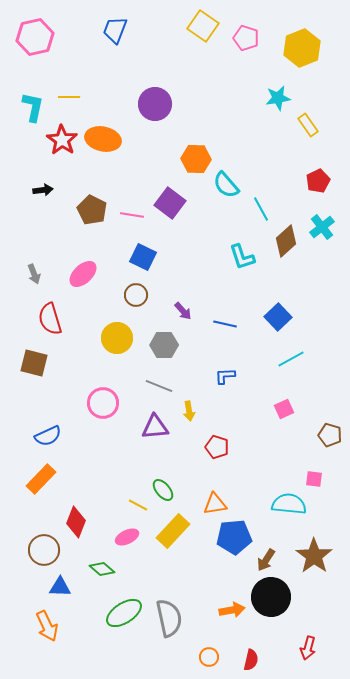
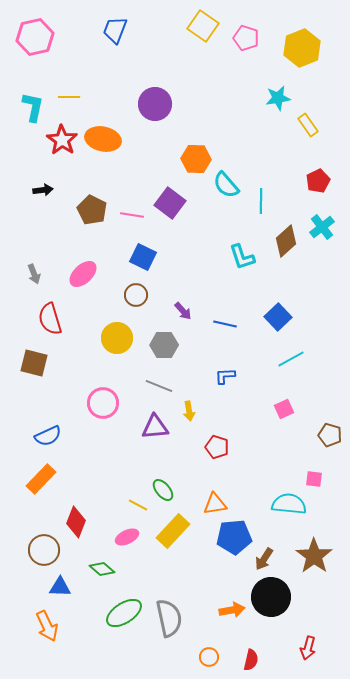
cyan line at (261, 209): moved 8 px up; rotated 30 degrees clockwise
brown arrow at (266, 560): moved 2 px left, 1 px up
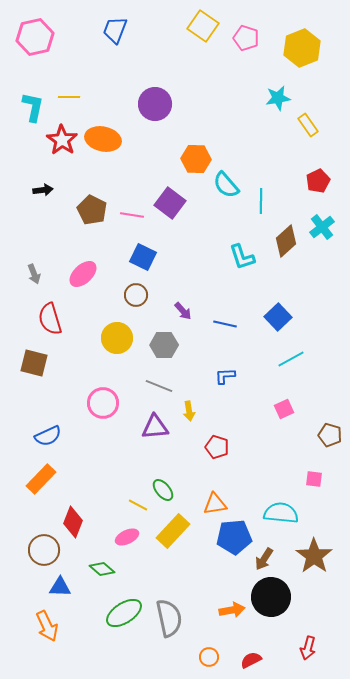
cyan semicircle at (289, 504): moved 8 px left, 9 px down
red diamond at (76, 522): moved 3 px left
red semicircle at (251, 660): rotated 130 degrees counterclockwise
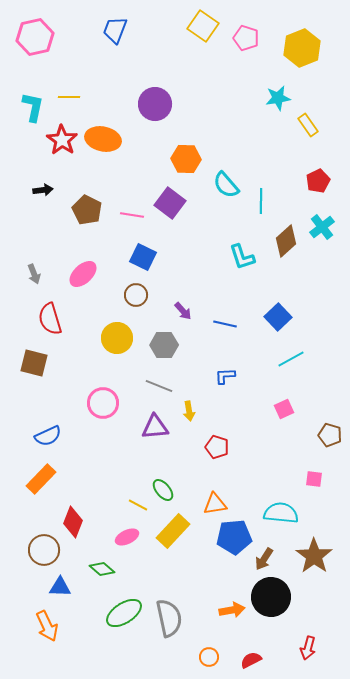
orange hexagon at (196, 159): moved 10 px left
brown pentagon at (92, 210): moved 5 px left
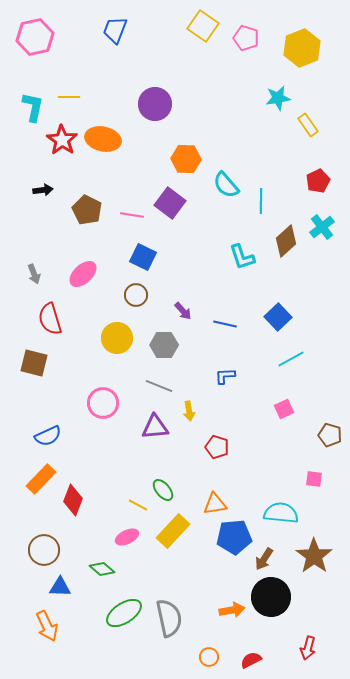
red diamond at (73, 522): moved 22 px up
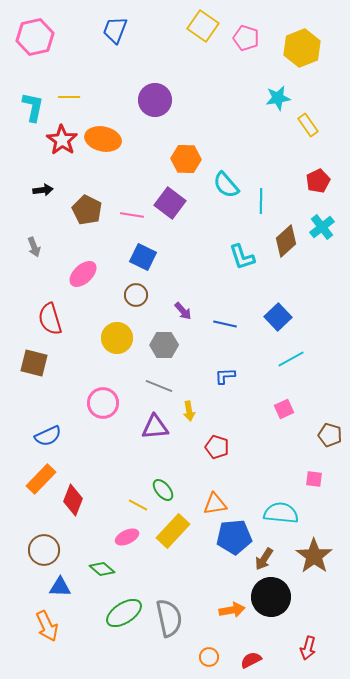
purple circle at (155, 104): moved 4 px up
gray arrow at (34, 274): moved 27 px up
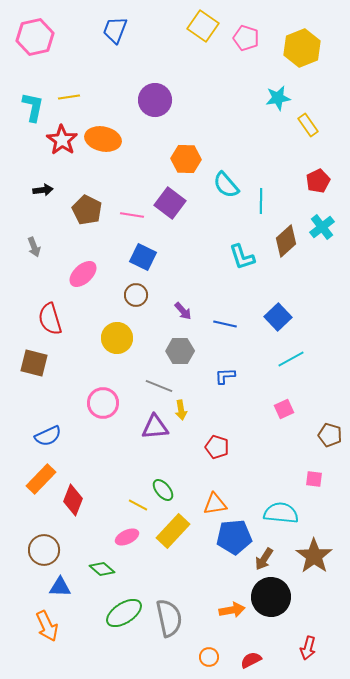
yellow line at (69, 97): rotated 10 degrees counterclockwise
gray hexagon at (164, 345): moved 16 px right, 6 px down
yellow arrow at (189, 411): moved 8 px left, 1 px up
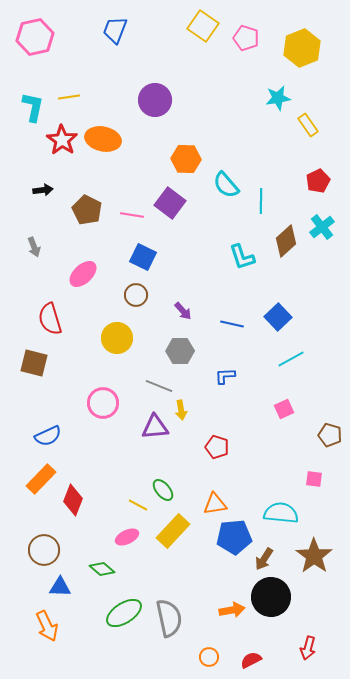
blue line at (225, 324): moved 7 px right
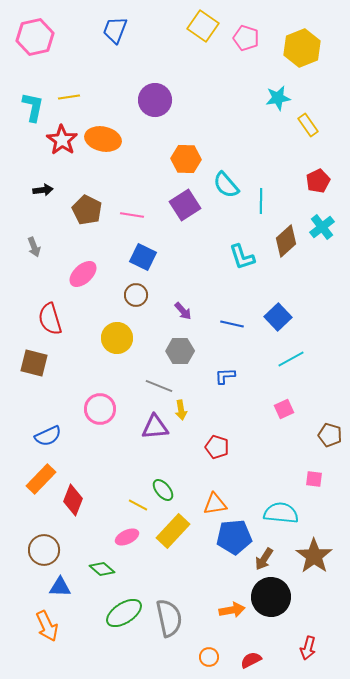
purple square at (170, 203): moved 15 px right, 2 px down; rotated 20 degrees clockwise
pink circle at (103, 403): moved 3 px left, 6 px down
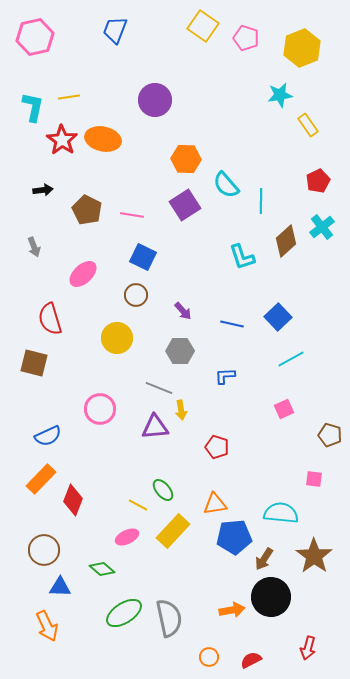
cyan star at (278, 98): moved 2 px right, 3 px up
gray line at (159, 386): moved 2 px down
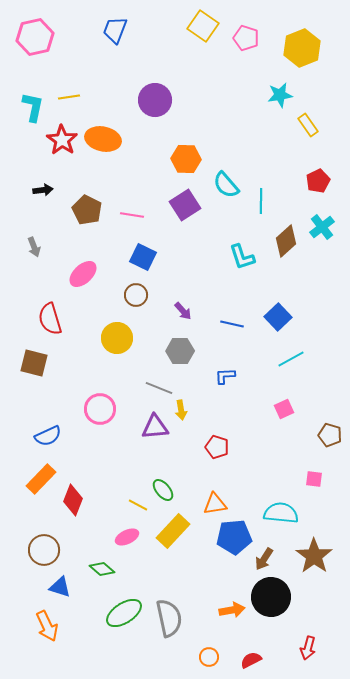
blue triangle at (60, 587): rotated 15 degrees clockwise
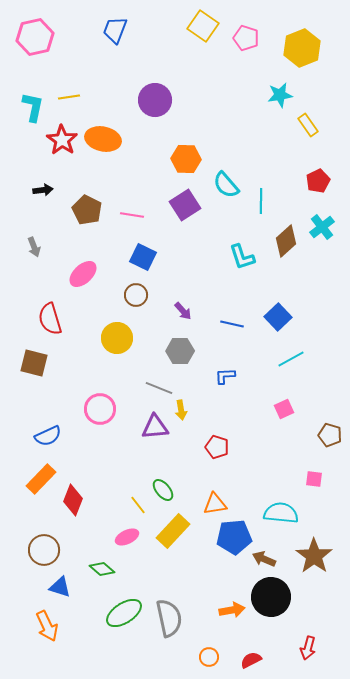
yellow line at (138, 505): rotated 24 degrees clockwise
brown arrow at (264, 559): rotated 80 degrees clockwise
